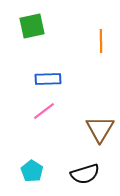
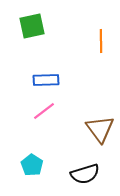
blue rectangle: moved 2 px left, 1 px down
brown triangle: rotated 8 degrees counterclockwise
cyan pentagon: moved 6 px up
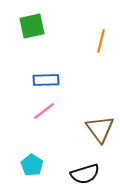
orange line: rotated 15 degrees clockwise
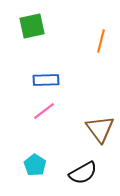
cyan pentagon: moved 3 px right
black semicircle: moved 2 px left, 1 px up; rotated 12 degrees counterclockwise
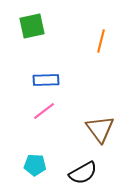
cyan pentagon: rotated 30 degrees counterclockwise
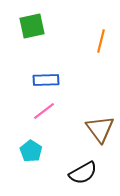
cyan pentagon: moved 4 px left, 14 px up; rotated 30 degrees clockwise
